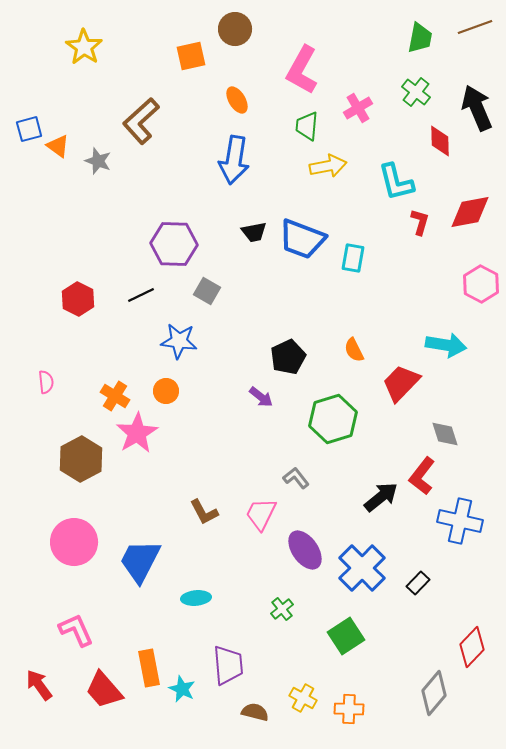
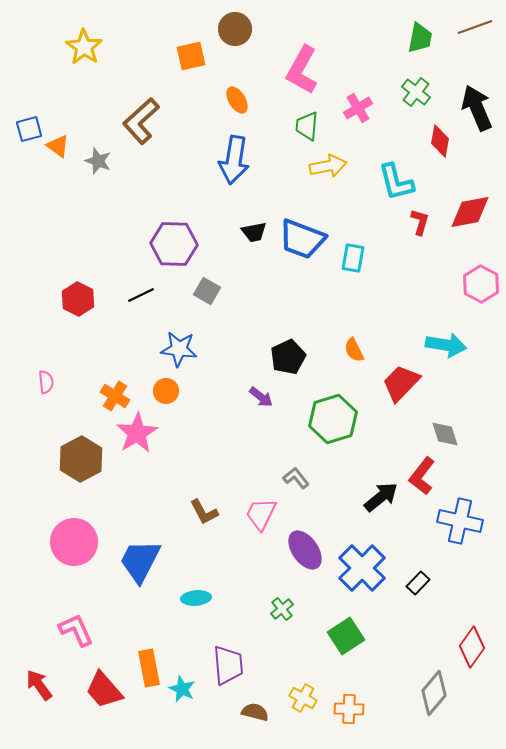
red diamond at (440, 141): rotated 12 degrees clockwise
blue star at (179, 341): moved 8 px down
red diamond at (472, 647): rotated 9 degrees counterclockwise
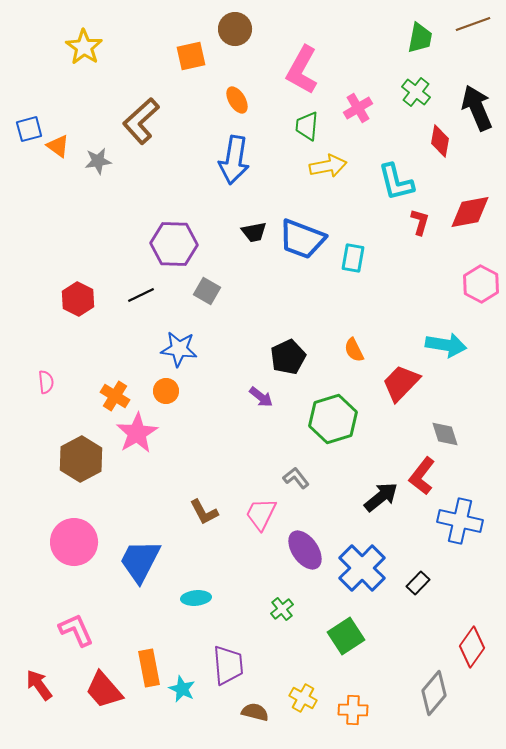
brown line at (475, 27): moved 2 px left, 3 px up
gray star at (98, 161): rotated 28 degrees counterclockwise
orange cross at (349, 709): moved 4 px right, 1 px down
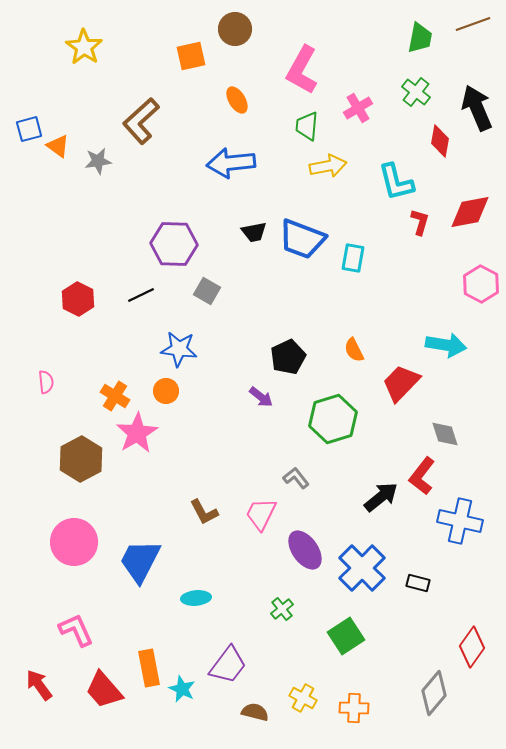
blue arrow at (234, 160): moved 3 px left, 3 px down; rotated 75 degrees clockwise
black rectangle at (418, 583): rotated 60 degrees clockwise
purple trapezoid at (228, 665): rotated 42 degrees clockwise
orange cross at (353, 710): moved 1 px right, 2 px up
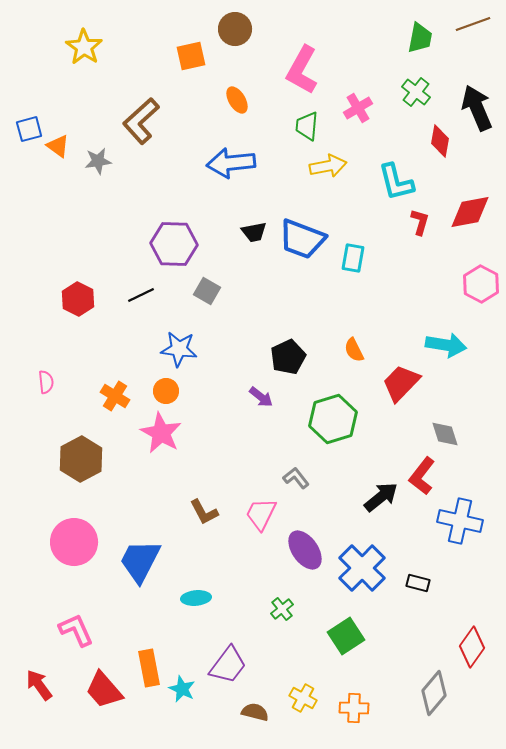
pink star at (137, 433): moved 24 px right; rotated 12 degrees counterclockwise
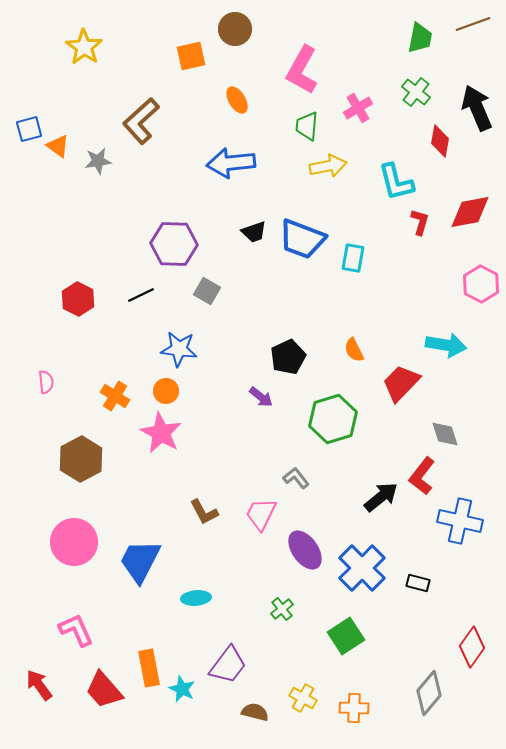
black trapezoid at (254, 232): rotated 8 degrees counterclockwise
gray diamond at (434, 693): moved 5 px left
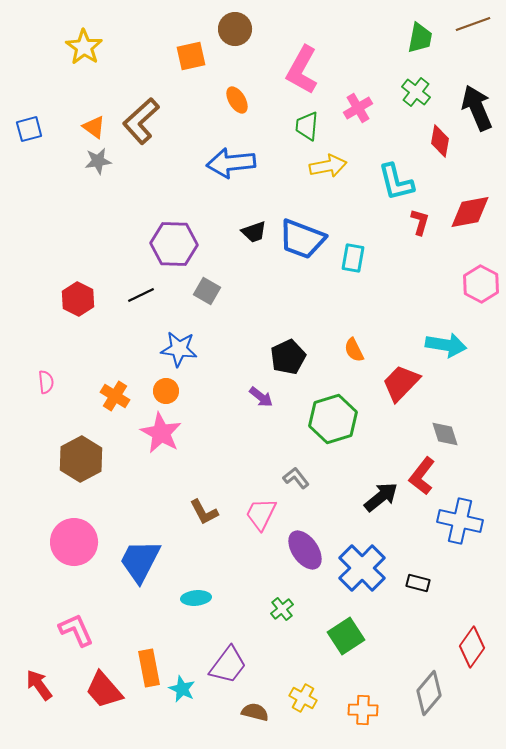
orange triangle at (58, 146): moved 36 px right, 19 px up
orange cross at (354, 708): moved 9 px right, 2 px down
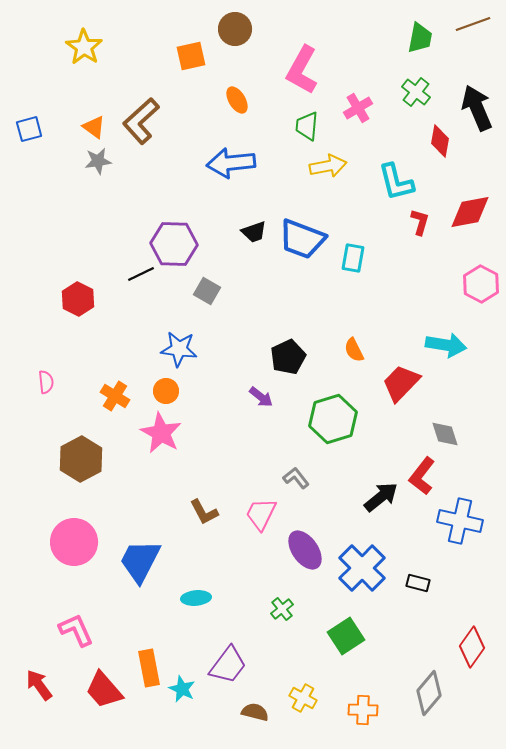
black line at (141, 295): moved 21 px up
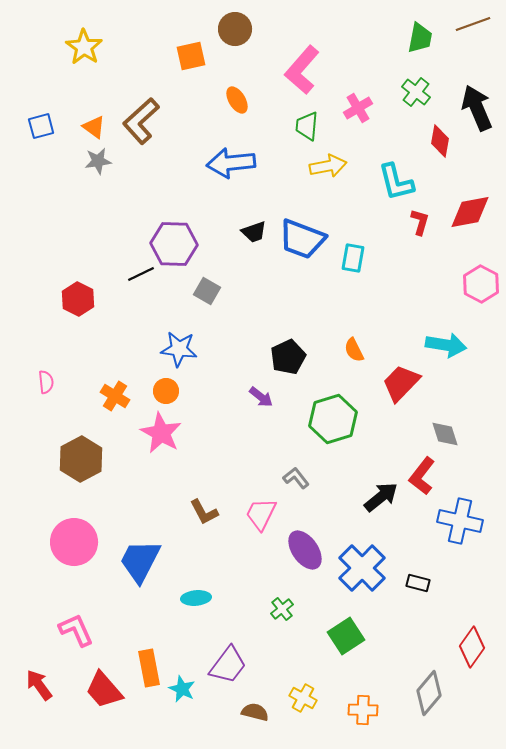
pink L-shape at (302, 70): rotated 12 degrees clockwise
blue square at (29, 129): moved 12 px right, 3 px up
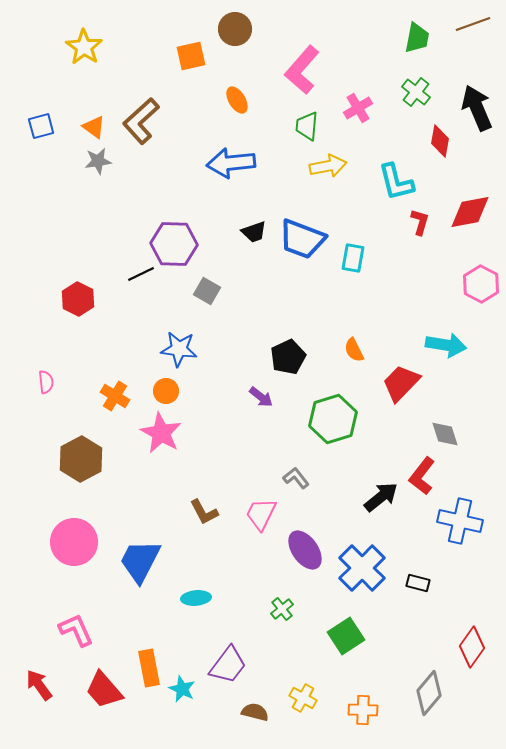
green trapezoid at (420, 38): moved 3 px left
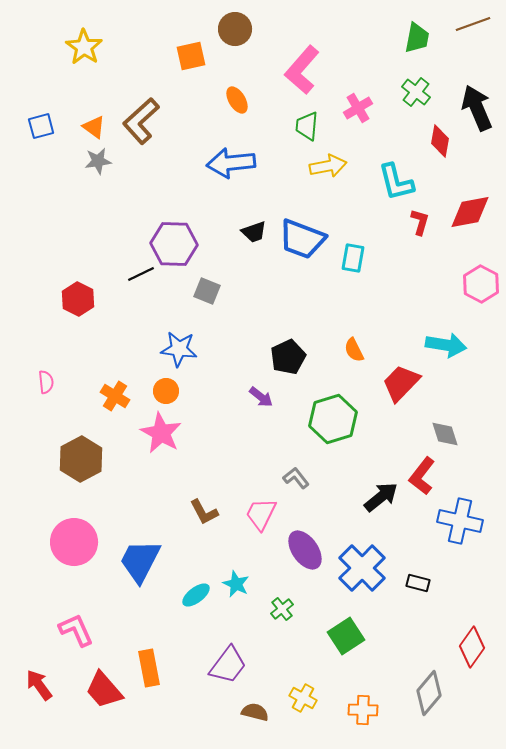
gray square at (207, 291): rotated 8 degrees counterclockwise
cyan ellipse at (196, 598): moved 3 px up; rotated 32 degrees counterclockwise
cyan star at (182, 689): moved 54 px right, 105 px up
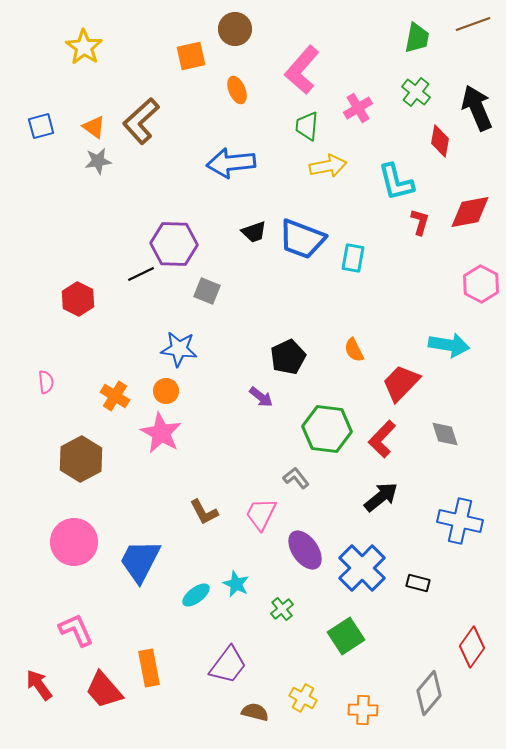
orange ellipse at (237, 100): moved 10 px up; rotated 8 degrees clockwise
cyan arrow at (446, 345): moved 3 px right
green hexagon at (333, 419): moved 6 px left, 10 px down; rotated 24 degrees clockwise
red L-shape at (422, 476): moved 40 px left, 37 px up; rotated 6 degrees clockwise
